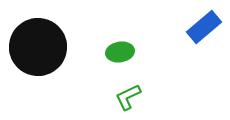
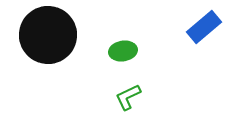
black circle: moved 10 px right, 12 px up
green ellipse: moved 3 px right, 1 px up
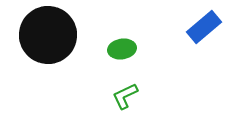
green ellipse: moved 1 px left, 2 px up
green L-shape: moved 3 px left, 1 px up
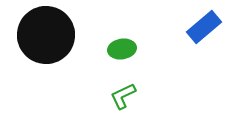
black circle: moved 2 px left
green L-shape: moved 2 px left
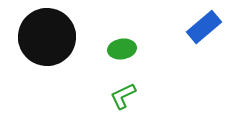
black circle: moved 1 px right, 2 px down
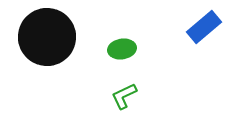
green L-shape: moved 1 px right
